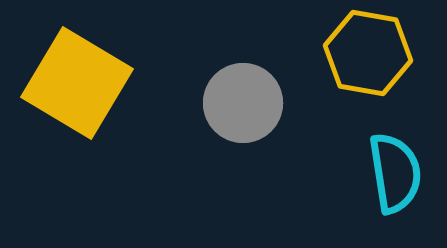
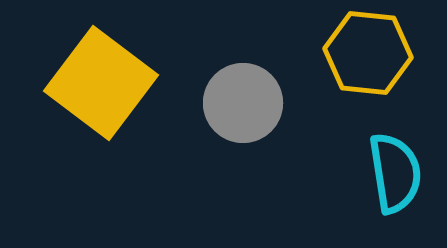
yellow hexagon: rotated 4 degrees counterclockwise
yellow square: moved 24 px right; rotated 6 degrees clockwise
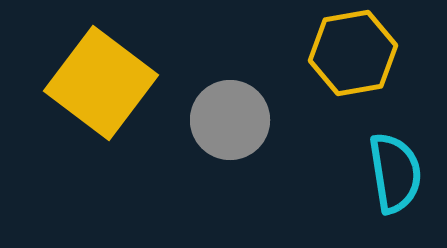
yellow hexagon: moved 15 px left; rotated 16 degrees counterclockwise
gray circle: moved 13 px left, 17 px down
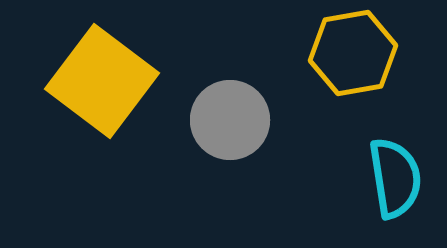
yellow square: moved 1 px right, 2 px up
cyan semicircle: moved 5 px down
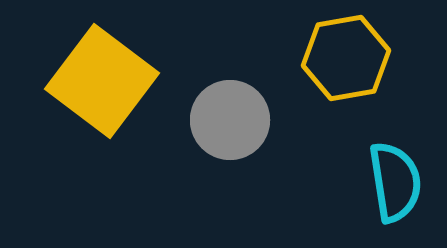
yellow hexagon: moved 7 px left, 5 px down
cyan semicircle: moved 4 px down
